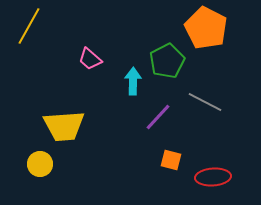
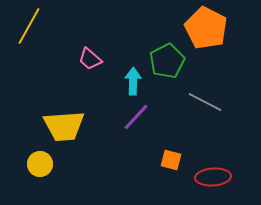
purple line: moved 22 px left
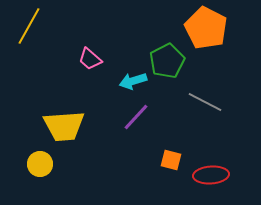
cyan arrow: rotated 108 degrees counterclockwise
red ellipse: moved 2 px left, 2 px up
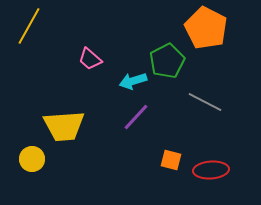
yellow circle: moved 8 px left, 5 px up
red ellipse: moved 5 px up
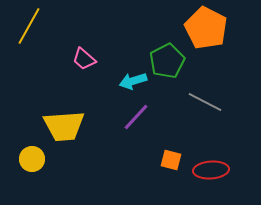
pink trapezoid: moved 6 px left
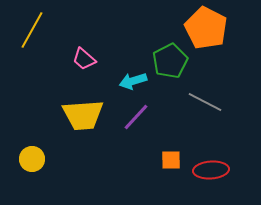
yellow line: moved 3 px right, 4 px down
green pentagon: moved 3 px right
yellow trapezoid: moved 19 px right, 11 px up
orange square: rotated 15 degrees counterclockwise
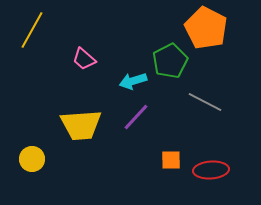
yellow trapezoid: moved 2 px left, 10 px down
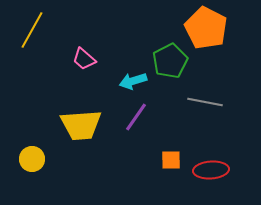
gray line: rotated 16 degrees counterclockwise
purple line: rotated 8 degrees counterclockwise
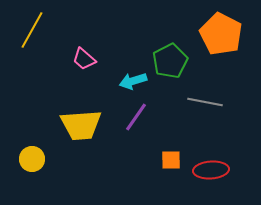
orange pentagon: moved 15 px right, 6 px down
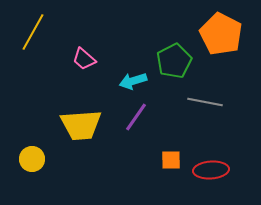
yellow line: moved 1 px right, 2 px down
green pentagon: moved 4 px right
